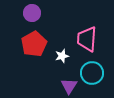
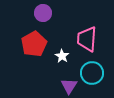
purple circle: moved 11 px right
white star: rotated 24 degrees counterclockwise
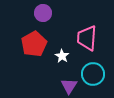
pink trapezoid: moved 1 px up
cyan circle: moved 1 px right, 1 px down
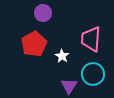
pink trapezoid: moved 4 px right, 1 px down
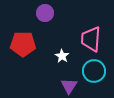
purple circle: moved 2 px right
red pentagon: moved 11 px left; rotated 30 degrees clockwise
cyan circle: moved 1 px right, 3 px up
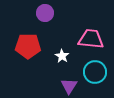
pink trapezoid: rotated 92 degrees clockwise
red pentagon: moved 5 px right, 2 px down
cyan circle: moved 1 px right, 1 px down
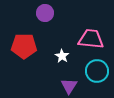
red pentagon: moved 4 px left
cyan circle: moved 2 px right, 1 px up
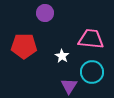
cyan circle: moved 5 px left, 1 px down
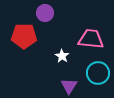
red pentagon: moved 10 px up
cyan circle: moved 6 px right, 1 px down
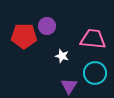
purple circle: moved 2 px right, 13 px down
pink trapezoid: moved 2 px right
white star: rotated 16 degrees counterclockwise
cyan circle: moved 3 px left
